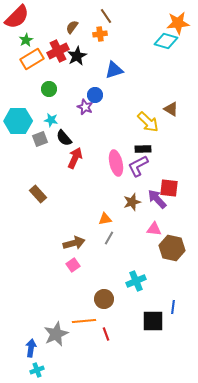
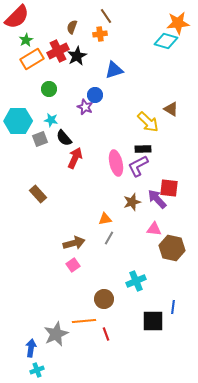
brown semicircle at (72, 27): rotated 16 degrees counterclockwise
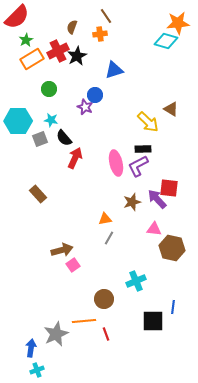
brown arrow at (74, 243): moved 12 px left, 7 px down
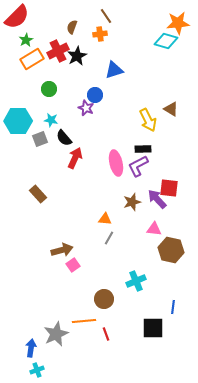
purple star at (85, 107): moved 1 px right, 1 px down
yellow arrow at (148, 122): moved 2 px up; rotated 20 degrees clockwise
orange triangle at (105, 219): rotated 16 degrees clockwise
brown hexagon at (172, 248): moved 1 px left, 2 px down
black square at (153, 321): moved 7 px down
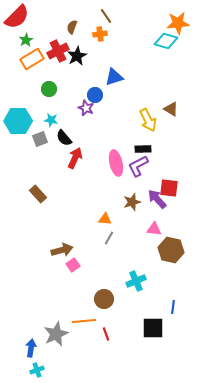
blue triangle at (114, 70): moved 7 px down
